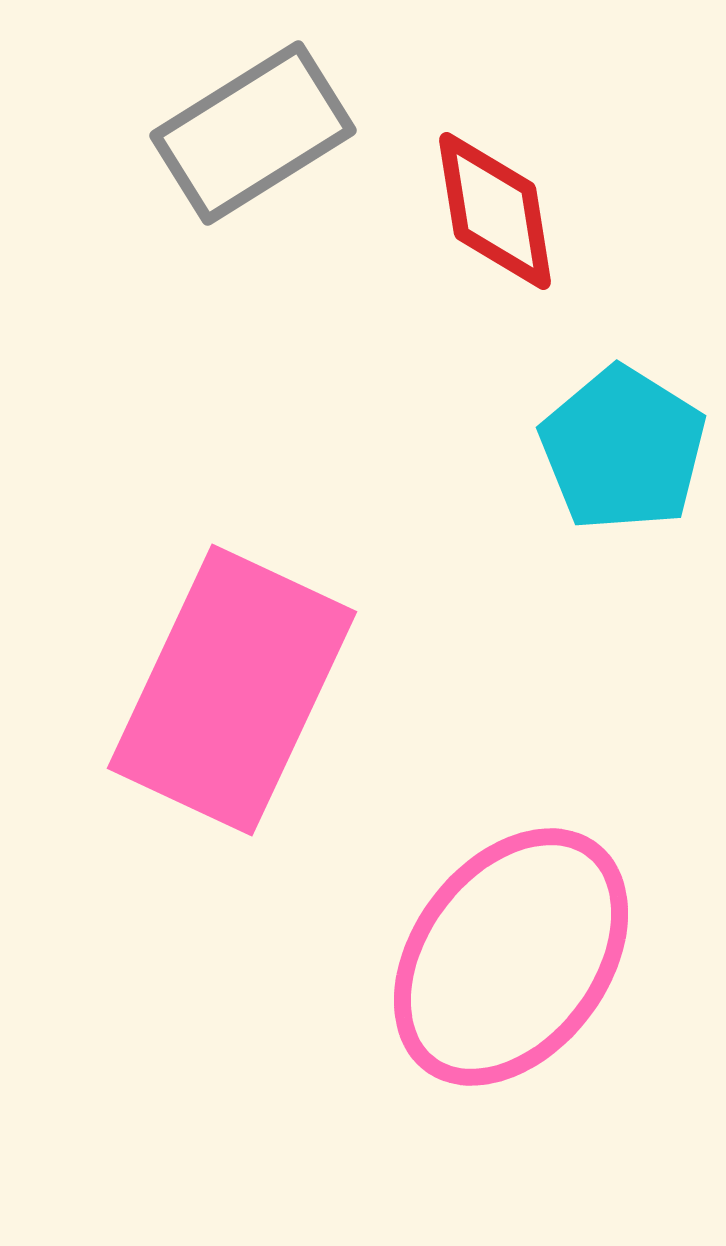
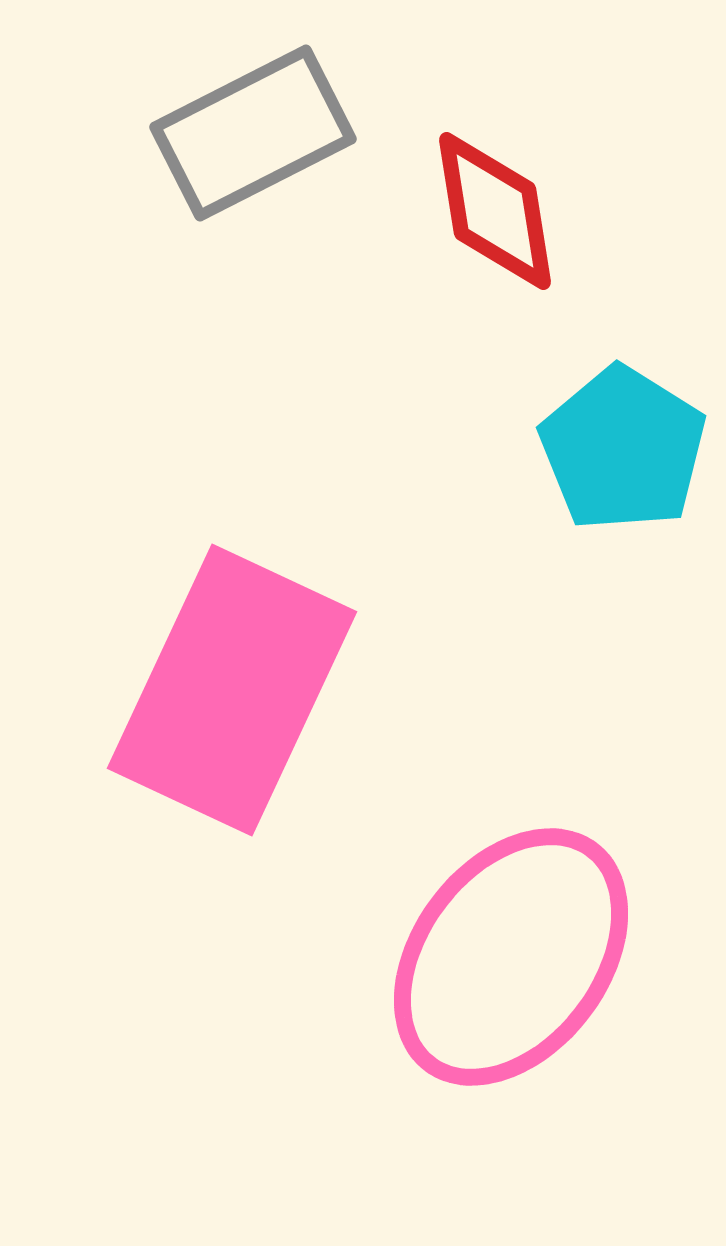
gray rectangle: rotated 5 degrees clockwise
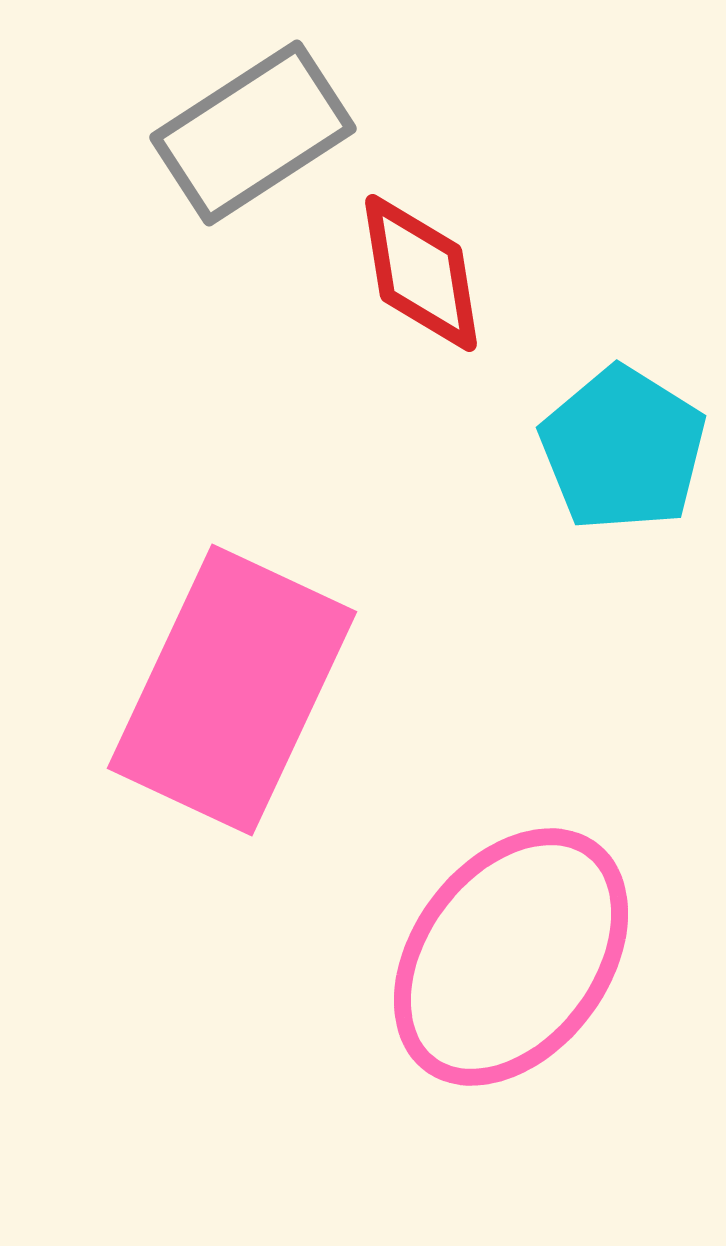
gray rectangle: rotated 6 degrees counterclockwise
red diamond: moved 74 px left, 62 px down
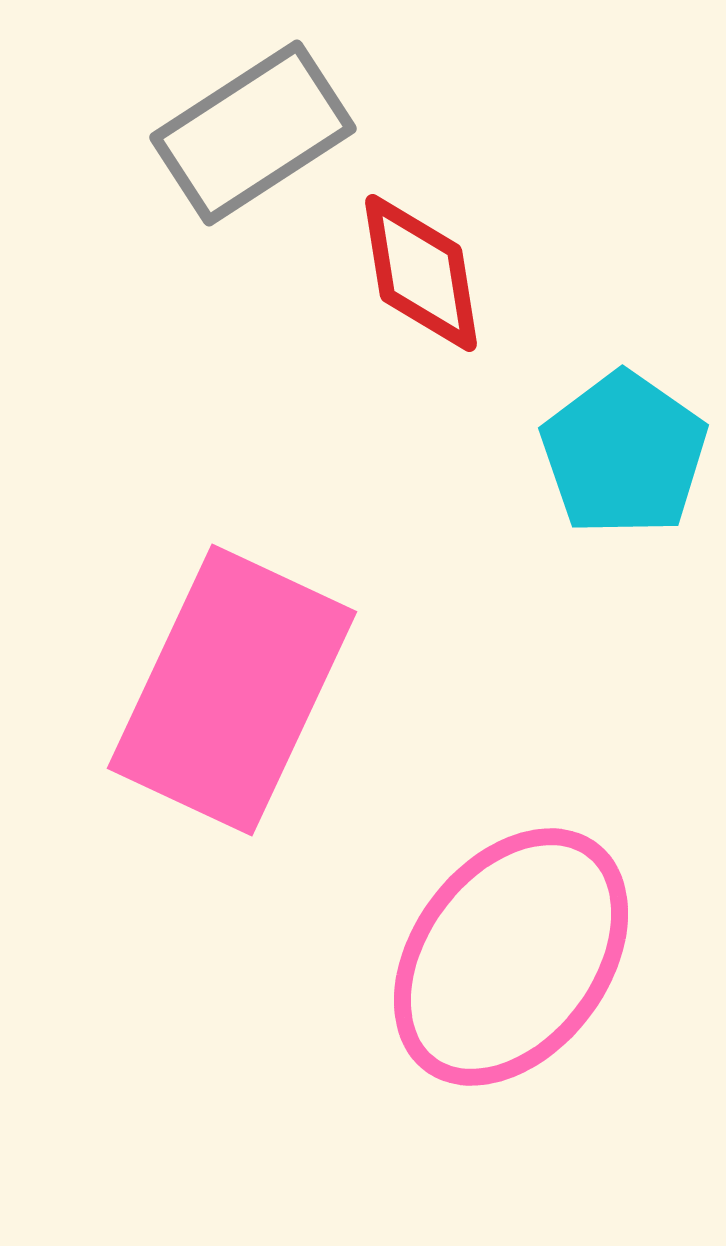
cyan pentagon: moved 1 px right, 5 px down; rotated 3 degrees clockwise
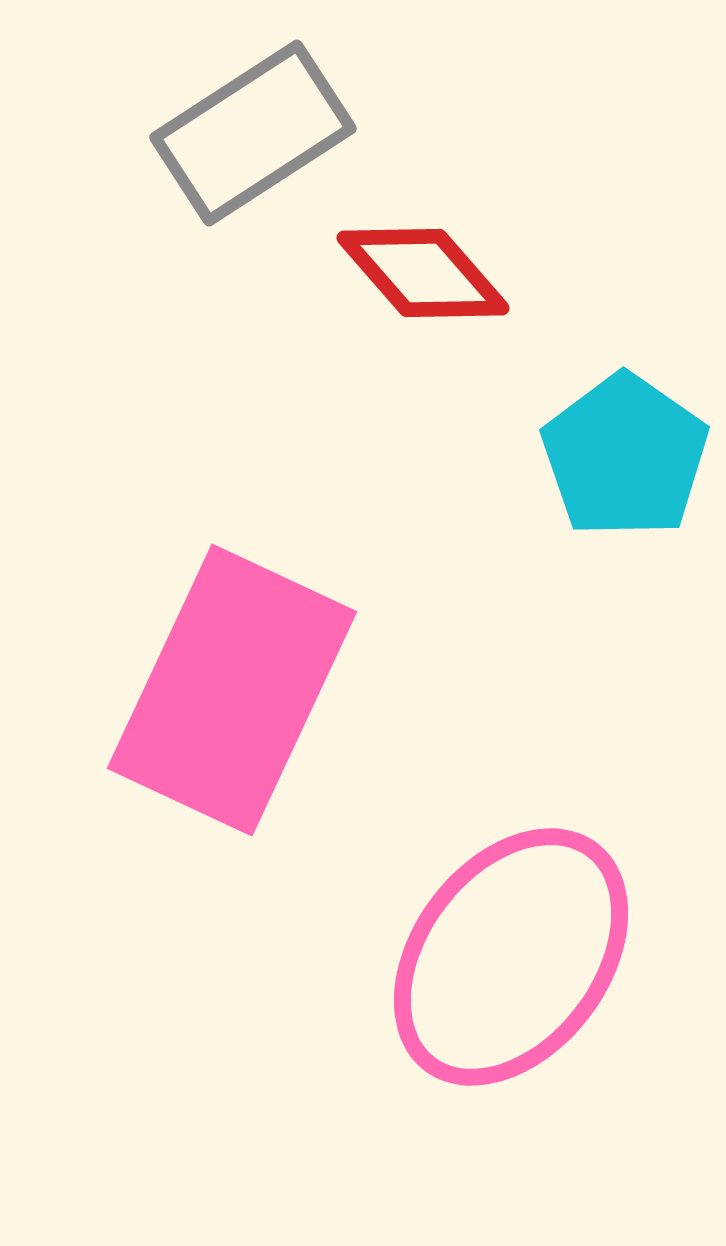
red diamond: moved 2 px right; rotated 32 degrees counterclockwise
cyan pentagon: moved 1 px right, 2 px down
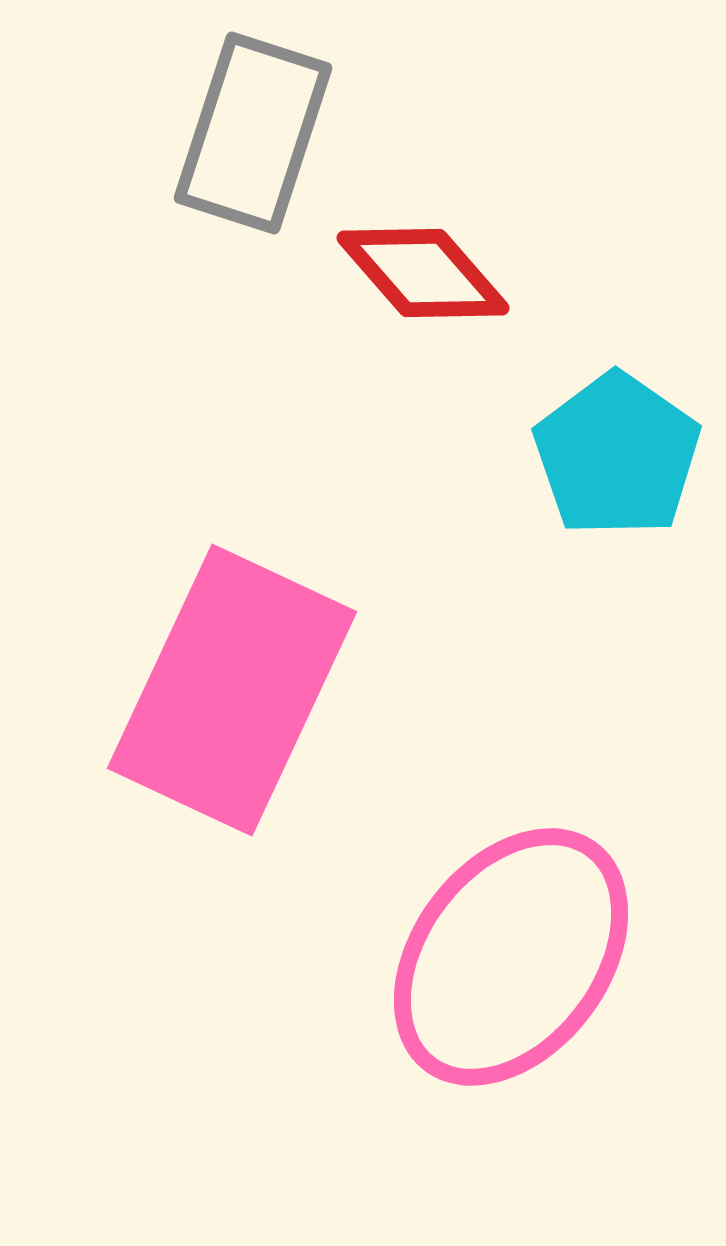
gray rectangle: rotated 39 degrees counterclockwise
cyan pentagon: moved 8 px left, 1 px up
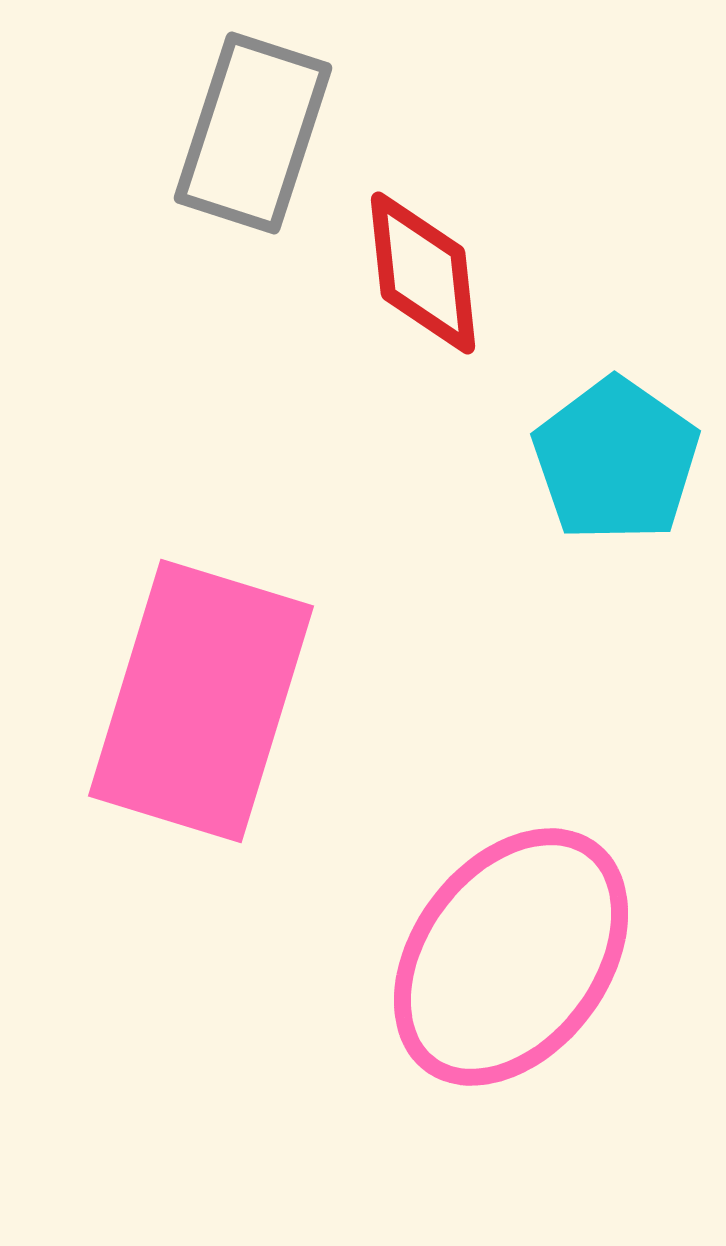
red diamond: rotated 35 degrees clockwise
cyan pentagon: moved 1 px left, 5 px down
pink rectangle: moved 31 px left, 11 px down; rotated 8 degrees counterclockwise
